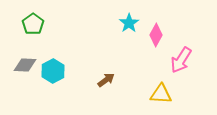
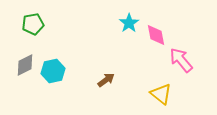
green pentagon: rotated 25 degrees clockwise
pink diamond: rotated 40 degrees counterclockwise
pink arrow: rotated 108 degrees clockwise
gray diamond: rotated 30 degrees counterclockwise
cyan hexagon: rotated 15 degrees clockwise
yellow triangle: rotated 35 degrees clockwise
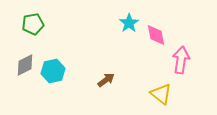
pink arrow: rotated 48 degrees clockwise
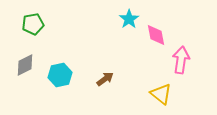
cyan star: moved 4 px up
cyan hexagon: moved 7 px right, 4 px down
brown arrow: moved 1 px left, 1 px up
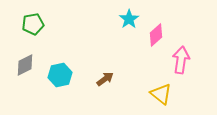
pink diamond: rotated 60 degrees clockwise
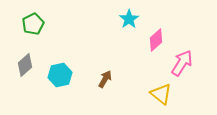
green pentagon: rotated 15 degrees counterclockwise
pink diamond: moved 5 px down
pink arrow: moved 1 px right, 3 px down; rotated 24 degrees clockwise
gray diamond: rotated 15 degrees counterclockwise
brown arrow: rotated 24 degrees counterclockwise
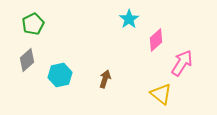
gray diamond: moved 2 px right, 5 px up
brown arrow: rotated 12 degrees counterclockwise
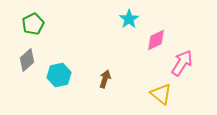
pink diamond: rotated 15 degrees clockwise
cyan hexagon: moved 1 px left
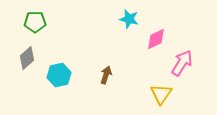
cyan star: rotated 24 degrees counterclockwise
green pentagon: moved 2 px right, 2 px up; rotated 25 degrees clockwise
pink diamond: moved 1 px up
gray diamond: moved 2 px up
brown arrow: moved 1 px right, 4 px up
yellow triangle: rotated 25 degrees clockwise
